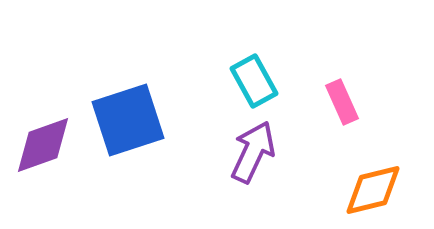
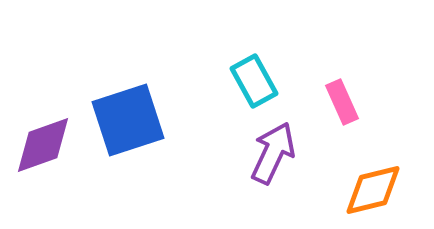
purple arrow: moved 20 px right, 1 px down
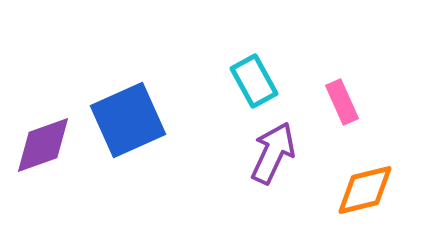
blue square: rotated 6 degrees counterclockwise
orange diamond: moved 8 px left
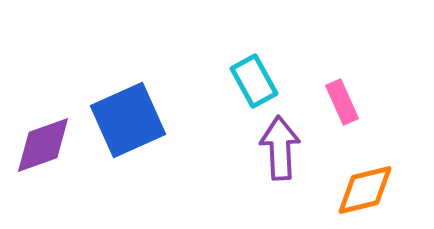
purple arrow: moved 7 px right, 5 px up; rotated 28 degrees counterclockwise
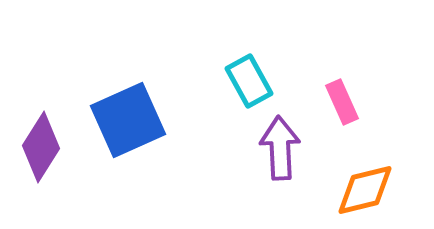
cyan rectangle: moved 5 px left
purple diamond: moved 2 px left, 2 px down; rotated 38 degrees counterclockwise
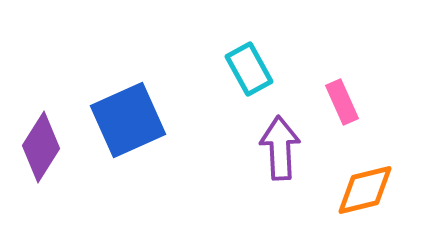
cyan rectangle: moved 12 px up
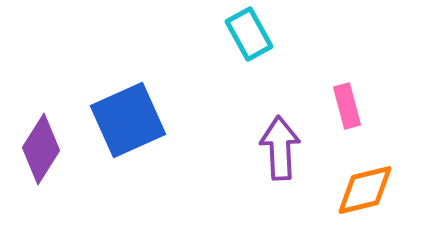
cyan rectangle: moved 35 px up
pink rectangle: moved 5 px right, 4 px down; rotated 9 degrees clockwise
purple diamond: moved 2 px down
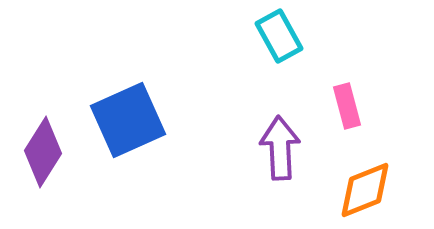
cyan rectangle: moved 30 px right, 2 px down
purple diamond: moved 2 px right, 3 px down
orange diamond: rotated 8 degrees counterclockwise
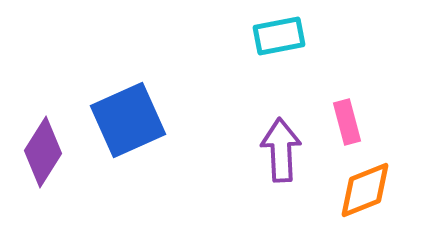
cyan rectangle: rotated 72 degrees counterclockwise
pink rectangle: moved 16 px down
purple arrow: moved 1 px right, 2 px down
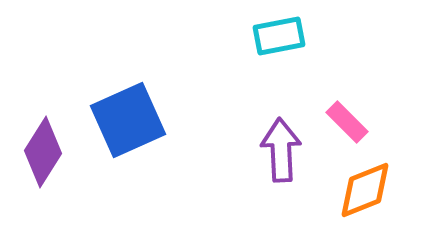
pink rectangle: rotated 30 degrees counterclockwise
